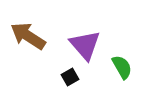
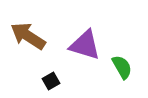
purple triangle: rotated 32 degrees counterclockwise
black square: moved 19 px left, 4 px down
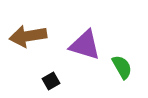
brown arrow: rotated 42 degrees counterclockwise
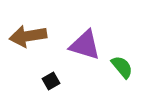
green semicircle: rotated 10 degrees counterclockwise
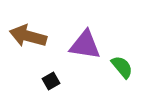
brown arrow: rotated 24 degrees clockwise
purple triangle: rotated 8 degrees counterclockwise
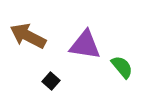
brown arrow: rotated 12 degrees clockwise
black square: rotated 18 degrees counterclockwise
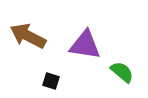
green semicircle: moved 5 px down; rotated 10 degrees counterclockwise
black square: rotated 24 degrees counterclockwise
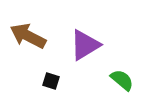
purple triangle: rotated 40 degrees counterclockwise
green semicircle: moved 8 px down
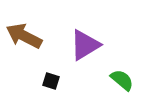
brown arrow: moved 4 px left
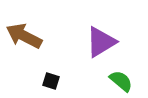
purple triangle: moved 16 px right, 3 px up
green semicircle: moved 1 px left, 1 px down
